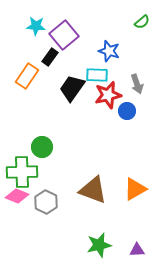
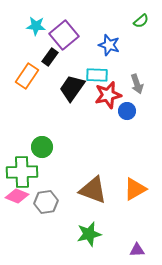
green semicircle: moved 1 px left, 1 px up
blue star: moved 6 px up
gray hexagon: rotated 25 degrees clockwise
green star: moved 10 px left, 11 px up
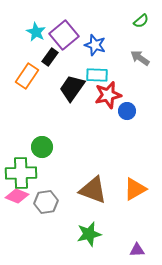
cyan star: moved 6 px down; rotated 24 degrees clockwise
blue star: moved 14 px left
gray arrow: moved 3 px right, 26 px up; rotated 144 degrees clockwise
green cross: moved 1 px left, 1 px down
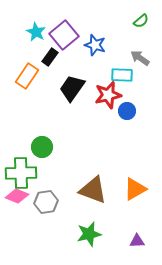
cyan rectangle: moved 25 px right
purple triangle: moved 9 px up
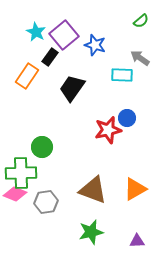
red star: moved 35 px down
blue circle: moved 7 px down
pink diamond: moved 2 px left, 2 px up
green star: moved 2 px right, 2 px up
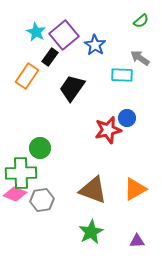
blue star: rotated 15 degrees clockwise
green circle: moved 2 px left, 1 px down
gray hexagon: moved 4 px left, 2 px up
green star: rotated 15 degrees counterclockwise
